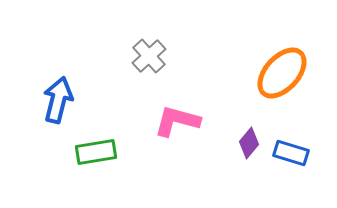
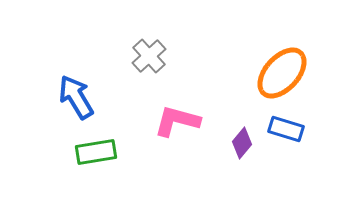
blue arrow: moved 18 px right, 3 px up; rotated 45 degrees counterclockwise
purple diamond: moved 7 px left
blue rectangle: moved 5 px left, 24 px up
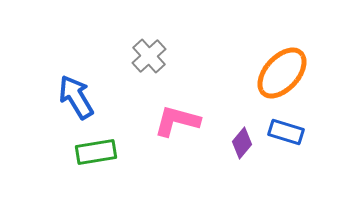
blue rectangle: moved 3 px down
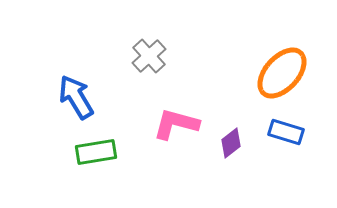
pink L-shape: moved 1 px left, 3 px down
purple diamond: moved 11 px left; rotated 12 degrees clockwise
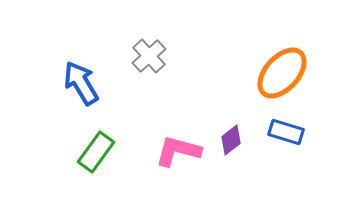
blue arrow: moved 5 px right, 14 px up
pink L-shape: moved 2 px right, 27 px down
purple diamond: moved 3 px up
green rectangle: rotated 45 degrees counterclockwise
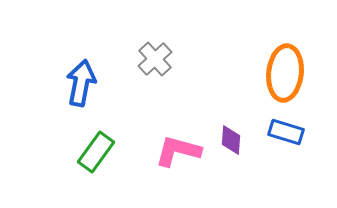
gray cross: moved 6 px right, 3 px down
orange ellipse: moved 3 px right; rotated 36 degrees counterclockwise
blue arrow: rotated 42 degrees clockwise
purple diamond: rotated 48 degrees counterclockwise
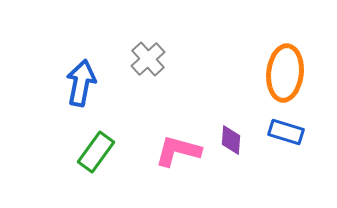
gray cross: moved 7 px left
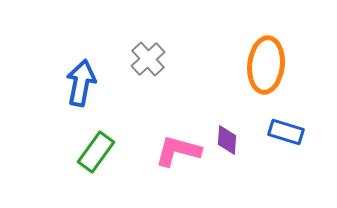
orange ellipse: moved 19 px left, 8 px up
purple diamond: moved 4 px left
